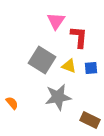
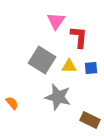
yellow triangle: rotated 21 degrees counterclockwise
gray star: rotated 24 degrees clockwise
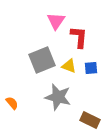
gray square: rotated 36 degrees clockwise
yellow triangle: rotated 21 degrees clockwise
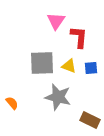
gray square: moved 3 px down; rotated 20 degrees clockwise
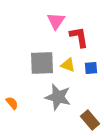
red L-shape: rotated 15 degrees counterclockwise
yellow triangle: moved 1 px left, 1 px up
brown rectangle: rotated 24 degrees clockwise
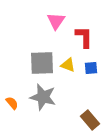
red L-shape: moved 5 px right; rotated 10 degrees clockwise
gray star: moved 15 px left
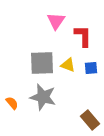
red L-shape: moved 1 px left, 1 px up
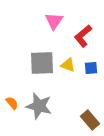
pink triangle: moved 2 px left
red L-shape: rotated 130 degrees counterclockwise
gray star: moved 4 px left, 9 px down
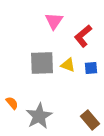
gray star: moved 10 px down; rotated 28 degrees clockwise
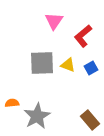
blue square: rotated 24 degrees counterclockwise
orange semicircle: rotated 56 degrees counterclockwise
gray star: moved 2 px left
